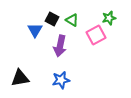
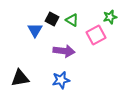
green star: moved 1 px right, 1 px up
purple arrow: moved 4 px right, 5 px down; rotated 95 degrees counterclockwise
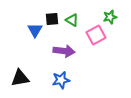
black square: rotated 32 degrees counterclockwise
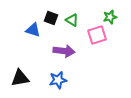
black square: moved 1 px left, 1 px up; rotated 24 degrees clockwise
blue triangle: moved 2 px left; rotated 42 degrees counterclockwise
pink square: moved 1 px right; rotated 12 degrees clockwise
blue star: moved 3 px left
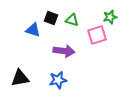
green triangle: rotated 16 degrees counterclockwise
